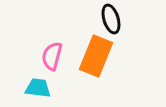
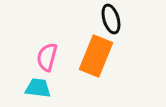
pink semicircle: moved 5 px left, 1 px down
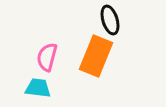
black ellipse: moved 1 px left, 1 px down
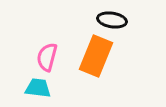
black ellipse: moved 2 px right; rotated 64 degrees counterclockwise
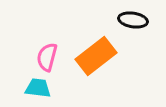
black ellipse: moved 21 px right
orange rectangle: rotated 30 degrees clockwise
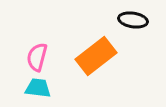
pink semicircle: moved 10 px left
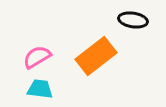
pink semicircle: rotated 44 degrees clockwise
cyan trapezoid: moved 2 px right, 1 px down
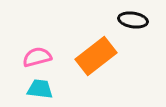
pink semicircle: rotated 16 degrees clockwise
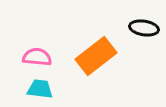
black ellipse: moved 11 px right, 8 px down
pink semicircle: rotated 20 degrees clockwise
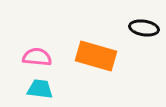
orange rectangle: rotated 54 degrees clockwise
